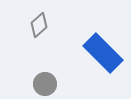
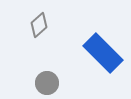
gray circle: moved 2 px right, 1 px up
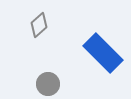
gray circle: moved 1 px right, 1 px down
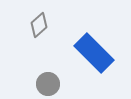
blue rectangle: moved 9 px left
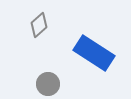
blue rectangle: rotated 12 degrees counterclockwise
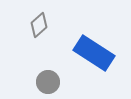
gray circle: moved 2 px up
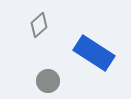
gray circle: moved 1 px up
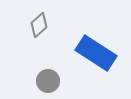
blue rectangle: moved 2 px right
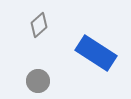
gray circle: moved 10 px left
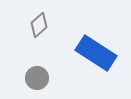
gray circle: moved 1 px left, 3 px up
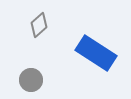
gray circle: moved 6 px left, 2 px down
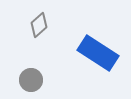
blue rectangle: moved 2 px right
